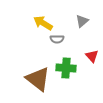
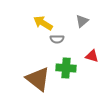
red triangle: rotated 32 degrees counterclockwise
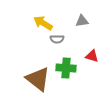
gray triangle: rotated 32 degrees clockwise
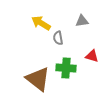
yellow arrow: moved 2 px left
gray semicircle: moved 1 px right, 1 px up; rotated 80 degrees clockwise
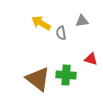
gray semicircle: moved 3 px right, 5 px up
red triangle: moved 1 px left, 3 px down
green cross: moved 7 px down
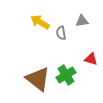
yellow arrow: moved 1 px left, 1 px up
green cross: rotated 36 degrees counterclockwise
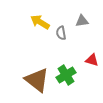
red triangle: moved 1 px right, 1 px down
brown triangle: moved 1 px left, 1 px down
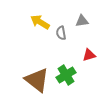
red triangle: moved 3 px left, 5 px up; rotated 32 degrees counterclockwise
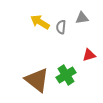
gray triangle: moved 3 px up
gray semicircle: moved 6 px up; rotated 16 degrees clockwise
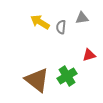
green cross: moved 1 px right, 1 px down
